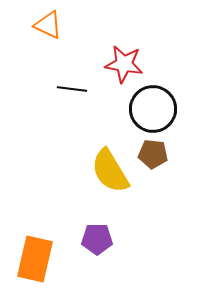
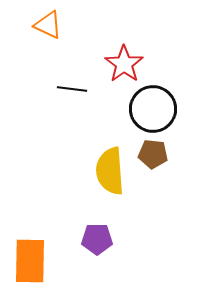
red star: rotated 27 degrees clockwise
yellow semicircle: rotated 27 degrees clockwise
orange rectangle: moved 5 px left, 2 px down; rotated 12 degrees counterclockwise
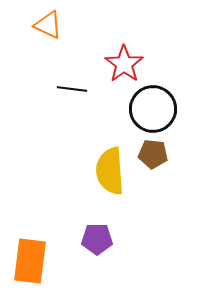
orange rectangle: rotated 6 degrees clockwise
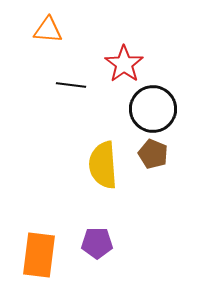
orange triangle: moved 5 px down; rotated 20 degrees counterclockwise
black line: moved 1 px left, 4 px up
brown pentagon: rotated 16 degrees clockwise
yellow semicircle: moved 7 px left, 6 px up
purple pentagon: moved 4 px down
orange rectangle: moved 9 px right, 6 px up
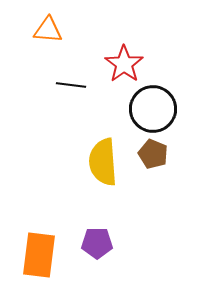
yellow semicircle: moved 3 px up
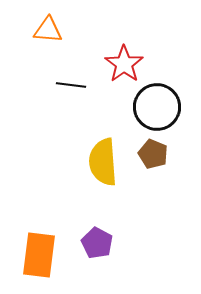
black circle: moved 4 px right, 2 px up
purple pentagon: rotated 28 degrees clockwise
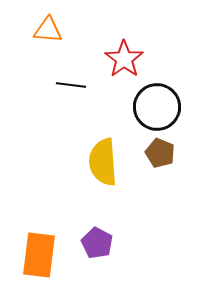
red star: moved 5 px up
brown pentagon: moved 7 px right, 1 px up
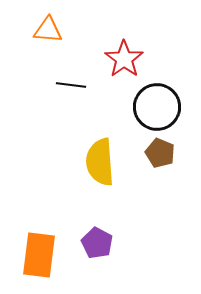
yellow semicircle: moved 3 px left
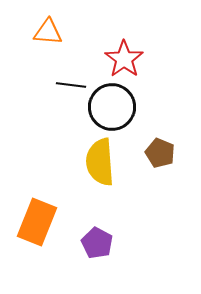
orange triangle: moved 2 px down
black circle: moved 45 px left
orange rectangle: moved 2 px left, 33 px up; rotated 15 degrees clockwise
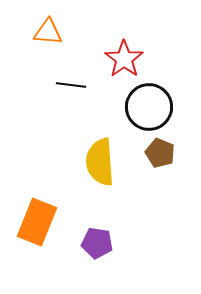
black circle: moved 37 px right
purple pentagon: rotated 20 degrees counterclockwise
